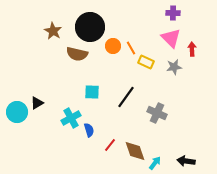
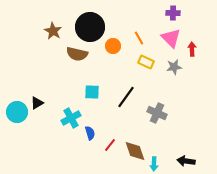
orange line: moved 8 px right, 10 px up
blue semicircle: moved 1 px right, 3 px down
cyan arrow: moved 1 px left, 1 px down; rotated 144 degrees clockwise
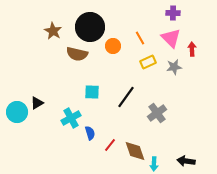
orange line: moved 1 px right
yellow rectangle: moved 2 px right; rotated 49 degrees counterclockwise
gray cross: rotated 30 degrees clockwise
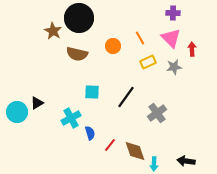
black circle: moved 11 px left, 9 px up
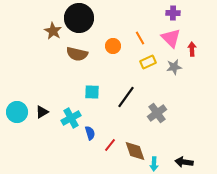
black triangle: moved 5 px right, 9 px down
black arrow: moved 2 px left, 1 px down
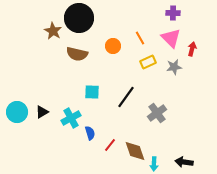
red arrow: rotated 16 degrees clockwise
